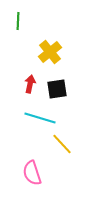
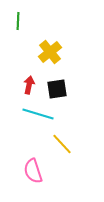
red arrow: moved 1 px left, 1 px down
cyan line: moved 2 px left, 4 px up
pink semicircle: moved 1 px right, 2 px up
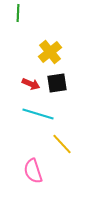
green line: moved 8 px up
red arrow: moved 2 px right, 1 px up; rotated 102 degrees clockwise
black square: moved 6 px up
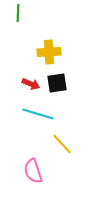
yellow cross: moved 1 px left; rotated 35 degrees clockwise
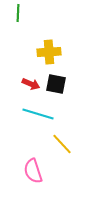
black square: moved 1 px left, 1 px down; rotated 20 degrees clockwise
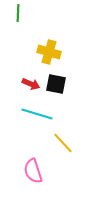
yellow cross: rotated 20 degrees clockwise
cyan line: moved 1 px left
yellow line: moved 1 px right, 1 px up
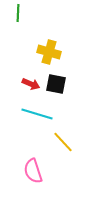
yellow line: moved 1 px up
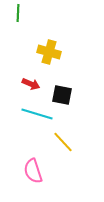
black square: moved 6 px right, 11 px down
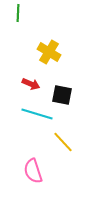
yellow cross: rotated 15 degrees clockwise
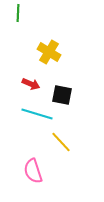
yellow line: moved 2 px left
